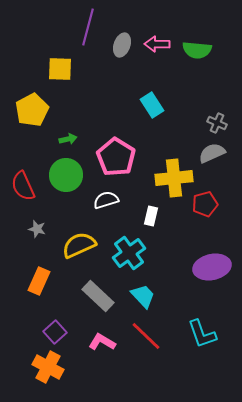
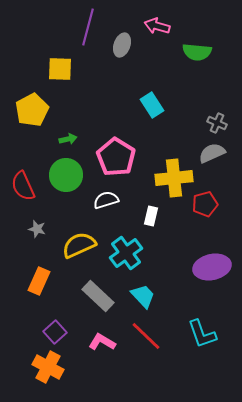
pink arrow: moved 18 px up; rotated 15 degrees clockwise
green semicircle: moved 2 px down
cyan cross: moved 3 px left
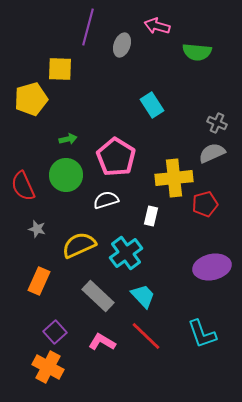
yellow pentagon: moved 1 px left, 11 px up; rotated 12 degrees clockwise
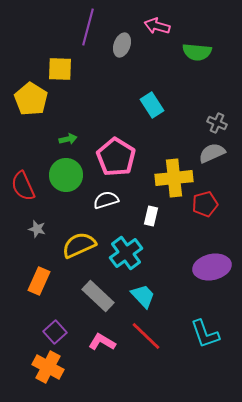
yellow pentagon: rotated 24 degrees counterclockwise
cyan L-shape: moved 3 px right
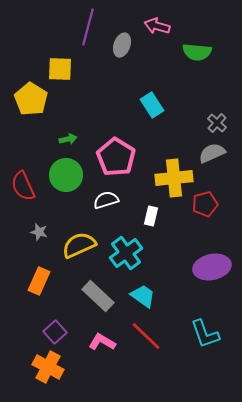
gray cross: rotated 18 degrees clockwise
gray star: moved 2 px right, 3 px down
cyan trapezoid: rotated 12 degrees counterclockwise
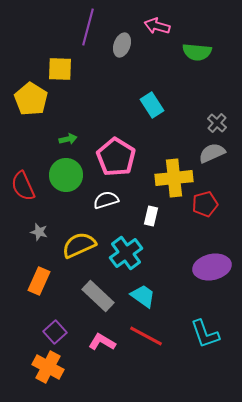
red line: rotated 16 degrees counterclockwise
